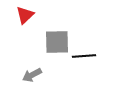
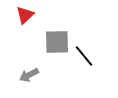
black line: rotated 55 degrees clockwise
gray arrow: moved 3 px left
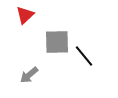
gray arrow: rotated 12 degrees counterclockwise
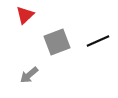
gray square: rotated 20 degrees counterclockwise
black line: moved 14 px right, 15 px up; rotated 75 degrees counterclockwise
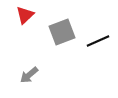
gray square: moved 5 px right, 10 px up
